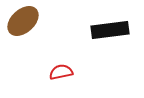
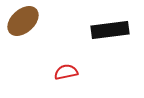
red semicircle: moved 5 px right
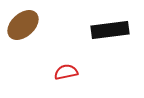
brown ellipse: moved 4 px down
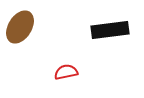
brown ellipse: moved 3 px left, 2 px down; rotated 16 degrees counterclockwise
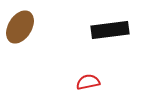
red semicircle: moved 22 px right, 10 px down
